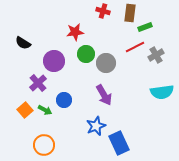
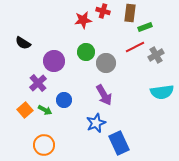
red star: moved 8 px right, 12 px up
green circle: moved 2 px up
blue star: moved 3 px up
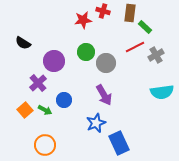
green rectangle: rotated 64 degrees clockwise
orange circle: moved 1 px right
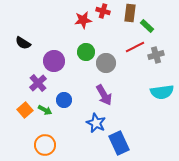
green rectangle: moved 2 px right, 1 px up
gray cross: rotated 14 degrees clockwise
blue star: rotated 24 degrees counterclockwise
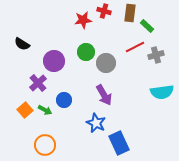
red cross: moved 1 px right
black semicircle: moved 1 px left, 1 px down
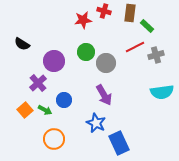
orange circle: moved 9 px right, 6 px up
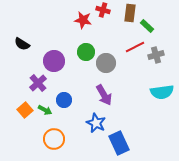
red cross: moved 1 px left, 1 px up
red star: rotated 18 degrees clockwise
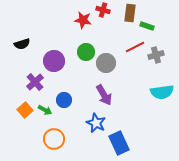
green rectangle: rotated 24 degrees counterclockwise
black semicircle: rotated 49 degrees counterclockwise
purple cross: moved 3 px left, 1 px up
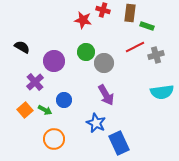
black semicircle: moved 3 px down; rotated 133 degrees counterclockwise
gray circle: moved 2 px left
purple arrow: moved 2 px right
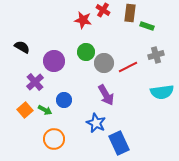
red cross: rotated 16 degrees clockwise
red line: moved 7 px left, 20 px down
